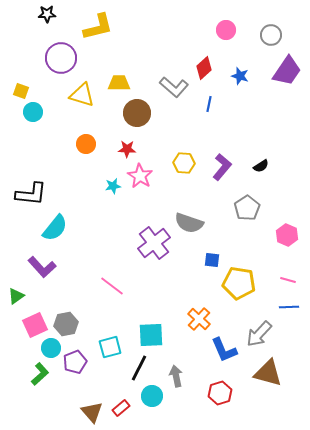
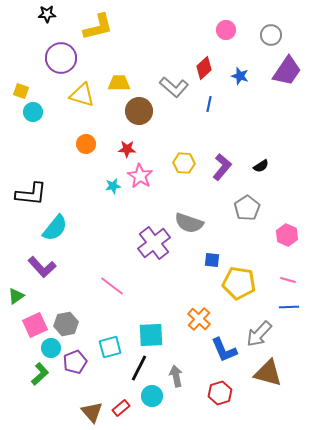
brown circle at (137, 113): moved 2 px right, 2 px up
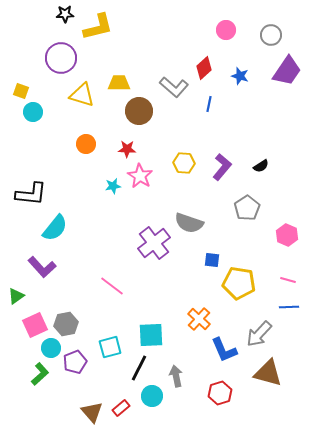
black star at (47, 14): moved 18 px right
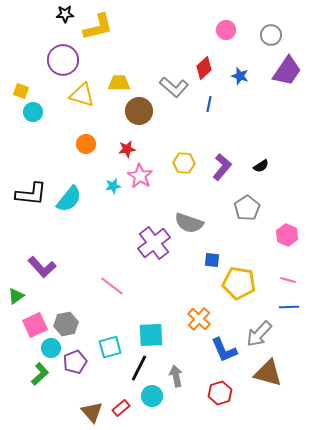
purple circle at (61, 58): moved 2 px right, 2 px down
red star at (127, 149): rotated 12 degrees counterclockwise
cyan semicircle at (55, 228): moved 14 px right, 29 px up
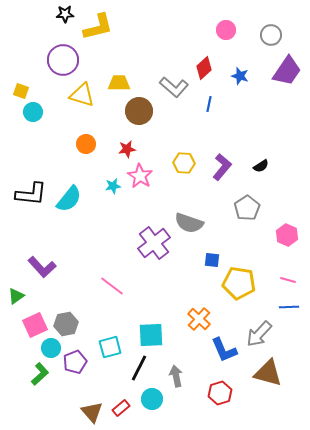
cyan circle at (152, 396): moved 3 px down
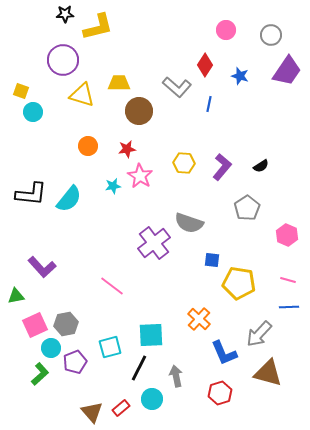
red diamond at (204, 68): moved 1 px right, 3 px up; rotated 15 degrees counterclockwise
gray L-shape at (174, 87): moved 3 px right
orange circle at (86, 144): moved 2 px right, 2 px down
green triangle at (16, 296): rotated 24 degrees clockwise
blue L-shape at (224, 350): moved 3 px down
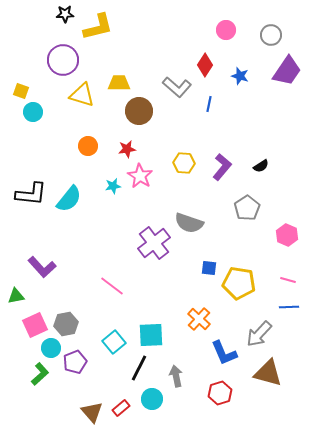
blue square at (212, 260): moved 3 px left, 8 px down
cyan square at (110, 347): moved 4 px right, 5 px up; rotated 25 degrees counterclockwise
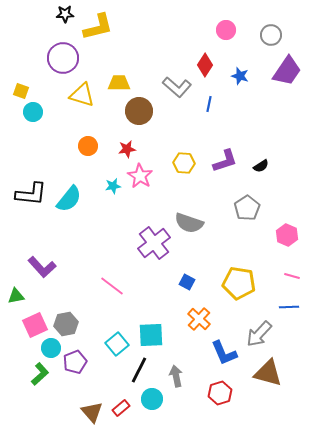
purple circle at (63, 60): moved 2 px up
purple L-shape at (222, 167): moved 3 px right, 6 px up; rotated 32 degrees clockwise
blue square at (209, 268): moved 22 px left, 14 px down; rotated 21 degrees clockwise
pink line at (288, 280): moved 4 px right, 4 px up
cyan square at (114, 342): moved 3 px right, 2 px down
black line at (139, 368): moved 2 px down
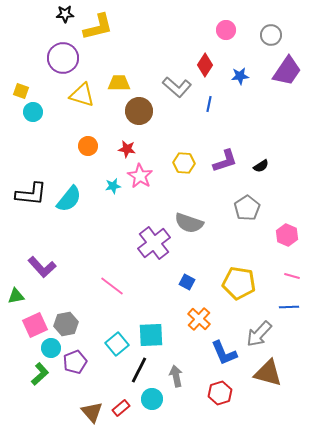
blue star at (240, 76): rotated 24 degrees counterclockwise
red star at (127, 149): rotated 18 degrees clockwise
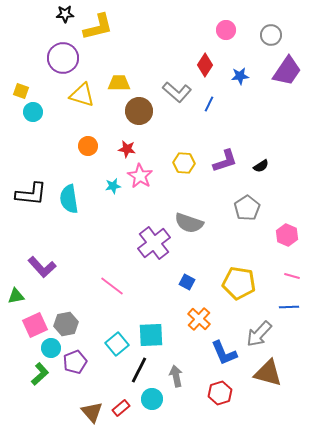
gray L-shape at (177, 87): moved 5 px down
blue line at (209, 104): rotated 14 degrees clockwise
cyan semicircle at (69, 199): rotated 132 degrees clockwise
